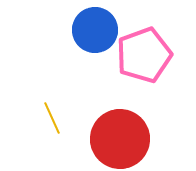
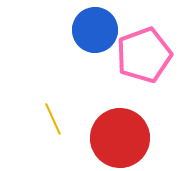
yellow line: moved 1 px right, 1 px down
red circle: moved 1 px up
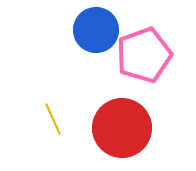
blue circle: moved 1 px right
red circle: moved 2 px right, 10 px up
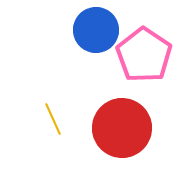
pink pentagon: rotated 18 degrees counterclockwise
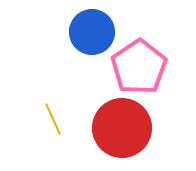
blue circle: moved 4 px left, 2 px down
pink pentagon: moved 5 px left, 12 px down; rotated 4 degrees clockwise
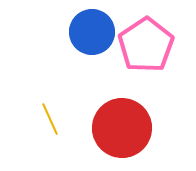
pink pentagon: moved 7 px right, 22 px up
yellow line: moved 3 px left
